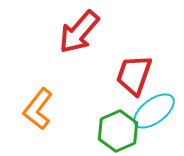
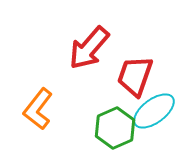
red arrow: moved 10 px right, 16 px down
red trapezoid: moved 1 px right, 1 px down
green hexagon: moved 3 px left, 3 px up
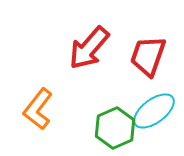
red trapezoid: moved 13 px right, 20 px up
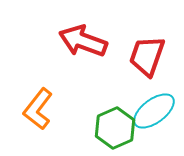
red arrow: moved 6 px left, 7 px up; rotated 69 degrees clockwise
red trapezoid: moved 1 px left
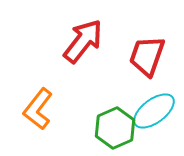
red arrow: rotated 108 degrees clockwise
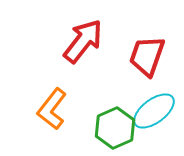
orange L-shape: moved 14 px right
